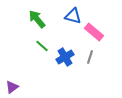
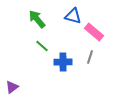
blue cross: moved 2 px left, 5 px down; rotated 30 degrees clockwise
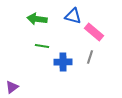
green arrow: rotated 42 degrees counterclockwise
green line: rotated 32 degrees counterclockwise
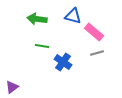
gray line: moved 7 px right, 4 px up; rotated 56 degrees clockwise
blue cross: rotated 36 degrees clockwise
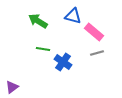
green arrow: moved 1 px right, 2 px down; rotated 24 degrees clockwise
green line: moved 1 px right, 3 px down
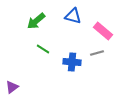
green arrow: moved 2 px left; rotated 72 degrees counterclockwise
pink rectangle: moved 9 px right, 1 px up
green line: rotated 24 degrees clockwise
blue cross: moved 9 px right; rotated 30 degrees counterclockwise
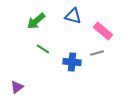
purple triangle: moved 5 px right
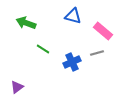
green arrow: moved 10 px left, 2 px down; rotated 60 degrees clockwise
blue cross: rotated 30 degrees counterclockwise
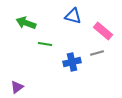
green line: moved 2 px right, 5 px up; rotated 24 degrees counterclockwise
blue cross: rotated 12 degrees clockwise
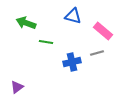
green line: moved 1 px right, 2 px up
